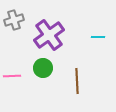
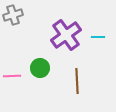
gray cross: moved 1 px left, 5 px up
purple cross: moved 17 px right
green circle: moved 3 px left
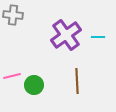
gray cross: rotated 24 degrees clockwise
green circle: moved 6 px left, 17 px down
pink line: rotated 12 degrees counterclockwise
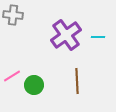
pink line: rotated 18 degrees counterclockwise
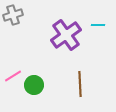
gray cross: rotated 24 degrees counterclockwise
cyan line: moved 12 px up
pink line: moved 1 px right
brown line: moved 3 px right, 3 px down
